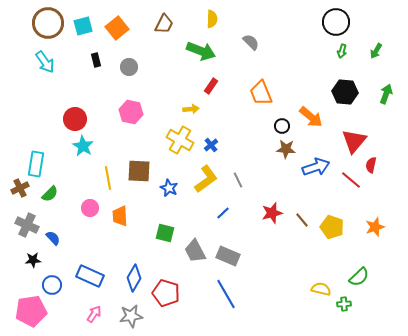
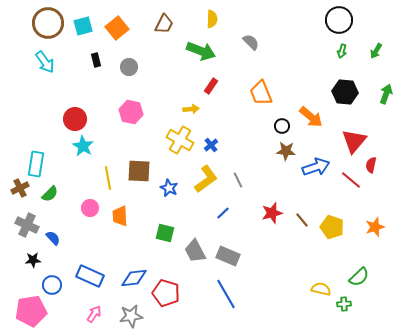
black circle at (336, 22): moved 3 px right, 2 px up
brown star at (286, 149): moved 2 px down
blue diamond at (134, 278): rotated 52 degrees clockwise
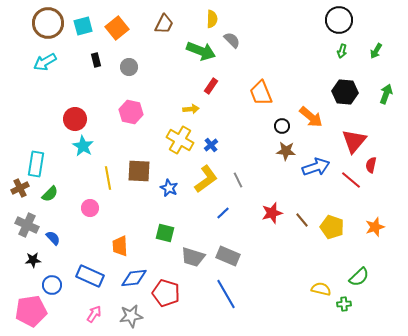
gray semicircle at (251, 42): moved 19 px left, 2 px up
cyan arrow at (45, 62): rotated 95 degrees clockwise
orange trapezoid at (120, 216): moved 30 px down
gray trapezoid at (195, 251): moved 2 px left, 6 px down; rotated 45 degrees counterclockwise
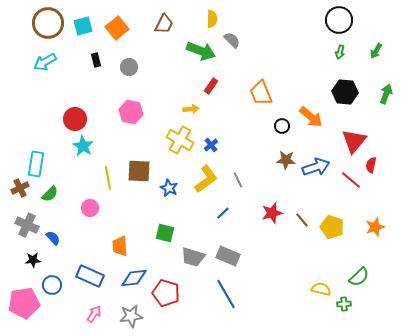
green arrow at (342, 51): moved 2 px left, 1 px down
brown star at (286, 151): moved 9 px down
pink pentagon at (31, 311): moved 7 px left, 8 px up
